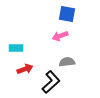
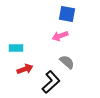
gray semicircle: rotated 49 degrees clockwise
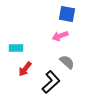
red arrow: rotated 147 degrees clockwise
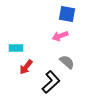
red arrow: moved 1 px right, 2 px up
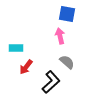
pink arrow: rotated 98 degrees clockwise
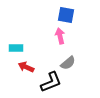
blue square: moved 1 px left, 1 px down
gray semicircle: moved 1 px right, 1 px down; rotated 98 degrees clockwise
red arrow: rotated 77 degrees clockwise
black L-shape: rotated 20 degrees clockwise
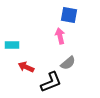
blue square: moved 3 px right
cyan rectangle: moved 4 px left, 3 px up
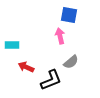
gray semicircle: moved 3 px right, 1 px up
black L-shape: moved 2 px up
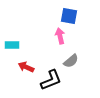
blue square: moved 1 px down
gray semicircle: moved 1 px up
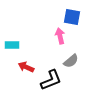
blue square: moved 3 px right, 1 px down
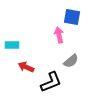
pink arrow: moved 1 px left, 1 px up
black L-shape: moved 2 px down
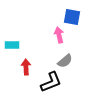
gray semicircle: moved 6 px left
red arrow: rotated 63 degrees clockwise
